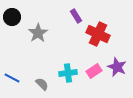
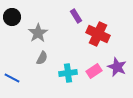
gray semicircle: moved 26 px up; rotated 72 degrees clockwise
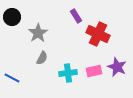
pink rectangle: rotated 21 degrees clockwise
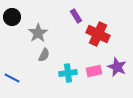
gray semicircle: moved 2 px right, 3 px up
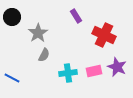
red cross: moved 6 px right, 1 px down
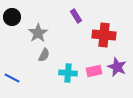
red cross: rotated 20 degrees counterclockwise
cyan cross: rotated 12 degrees clockwise
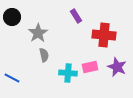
gray semicircle: rotated 40 degrees counterclockwise
pink rectangle: moved 4 px left, 4 px up
